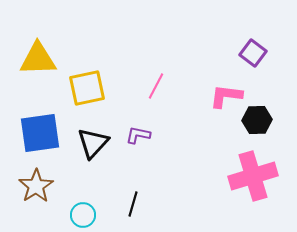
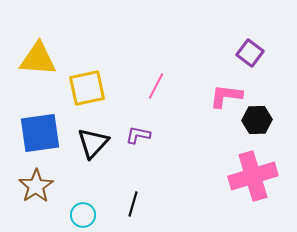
purple square: moved 3 px left
yellow triangle: rotated 6 degrees clockwise
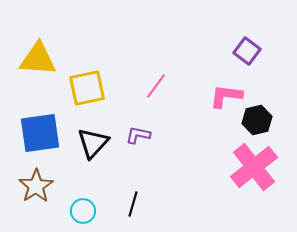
purple square: moved 3 px left, 2 px up
pink line: rotated 8 degrees clockwise
black hexagon: rotated 12 degrees counterclockwise
pink cross: moved 1 px right, 9 px up; rotated 21 degrees counterclockwise
cyan circle: moved 4 px up
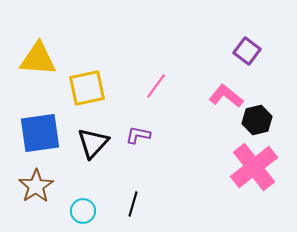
pink L-shape: rotated 32 degrees clockwise
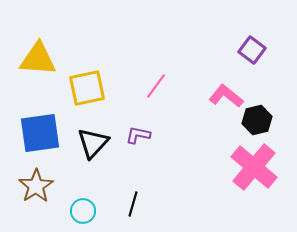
purple square: moved 5 px right, 1 px up
pink cross: rotated 12 degrees counterclockwise
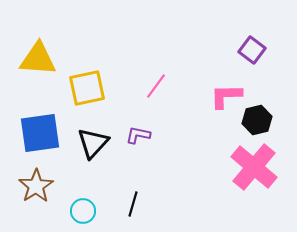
pink L-shape: rotated 40 degrees counterclockwise
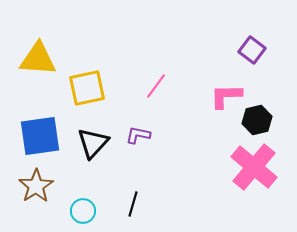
blue square: moved 3 px down
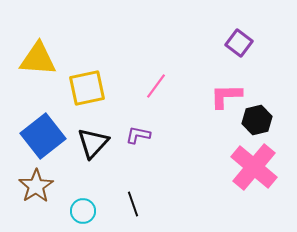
purple square: moved 13 px left, 7 px up
blue square: moved 3 px right; rotated 30 degrees counterclockwise
black line: rotated 35 degrees counterclockwise
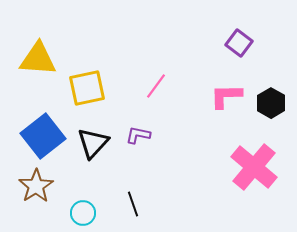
black hexagon: moved 14 px right, 17 px up; rotated 16 degrees counterclockwise
cyan circle: moved 2 px down
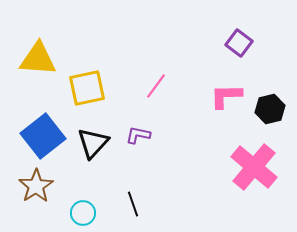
black hexagon: moved 1 px left, 6 px down; rotated 16 degrees clockwise
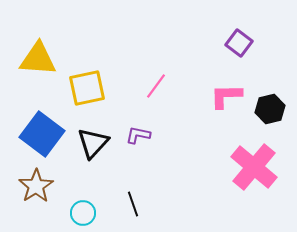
blue square: moved 1 px left, 2 px up; rotated 15 degrees counterclockwise
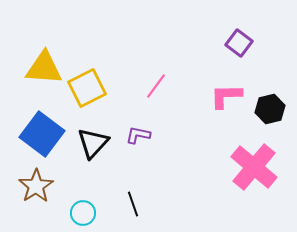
yellow triangle: moved 6 px right, 9 px down
yellow square: rotated 15 degrees counterclockwise
